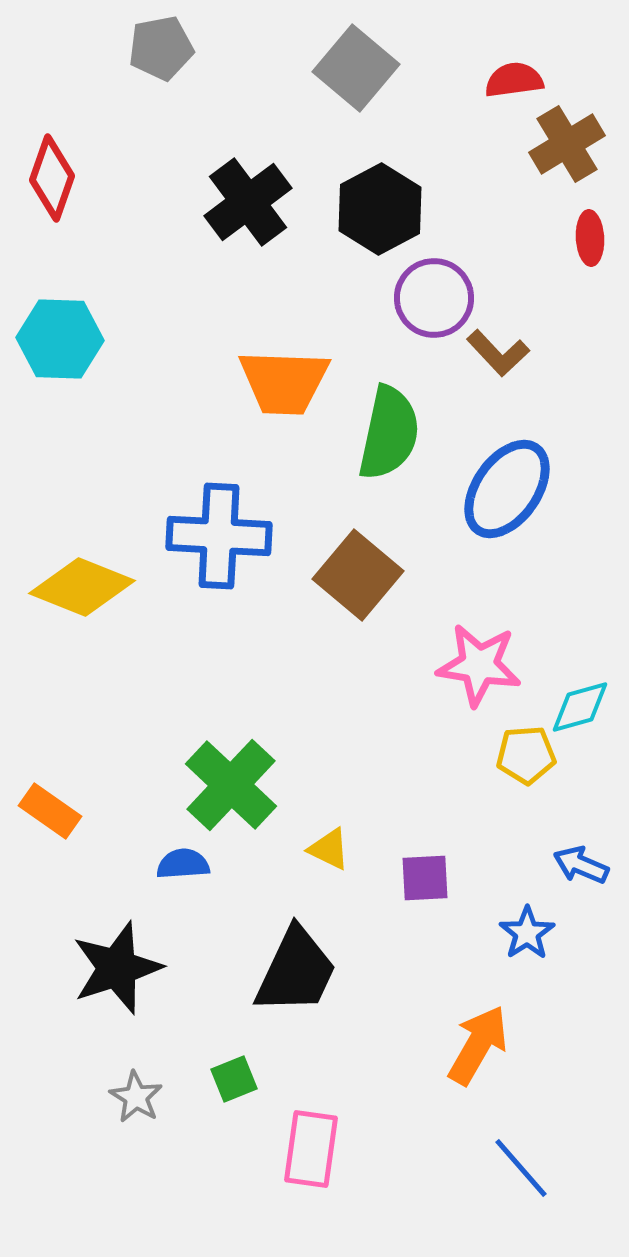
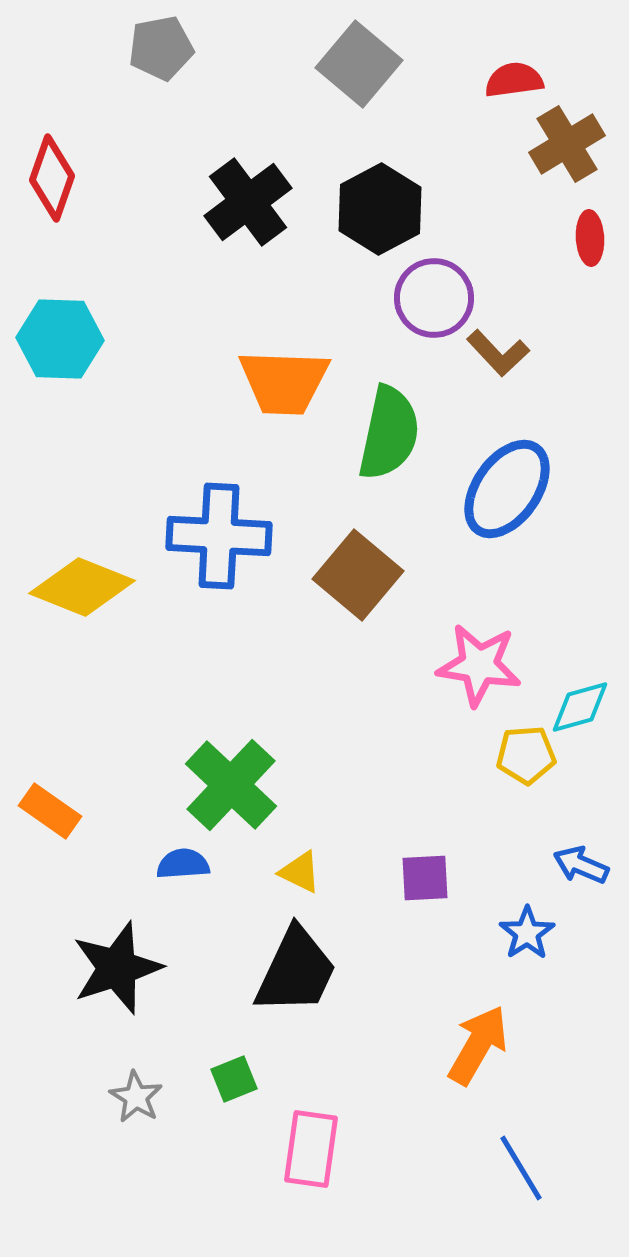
gray square: moved 3 px right, 4 px up
yellow triangle: moved 29 px left, 23 px down
blue line: rotated 10 degrees clockwise
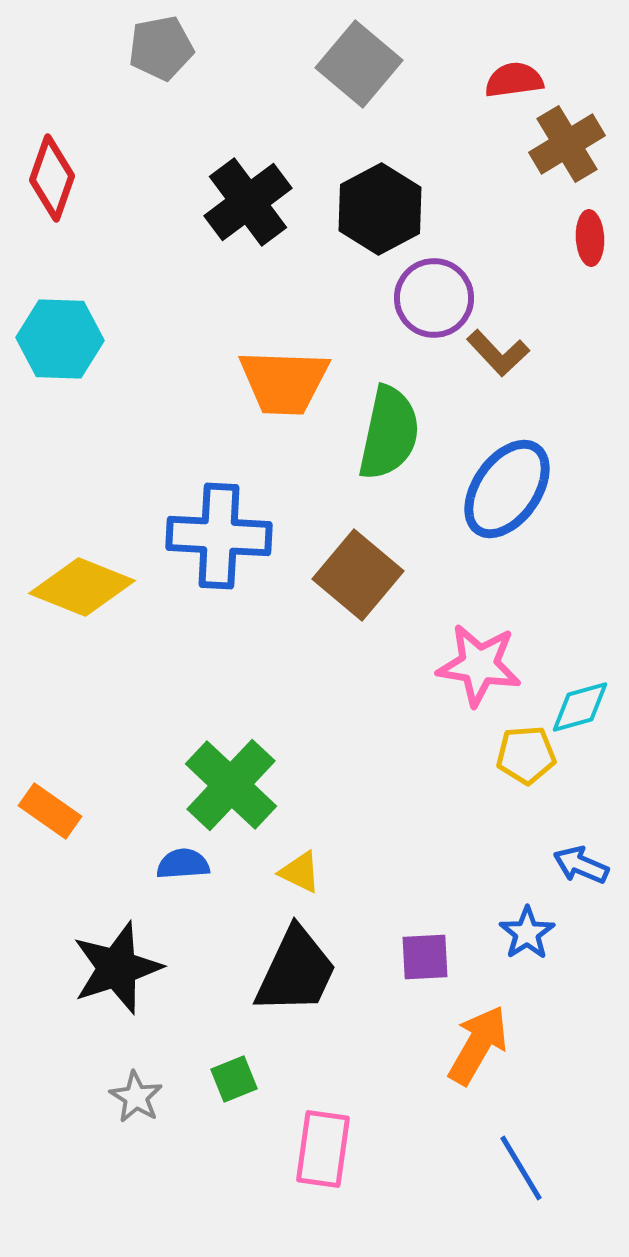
purple square: moved 79 px down
pink rectangle: moved 12 px right
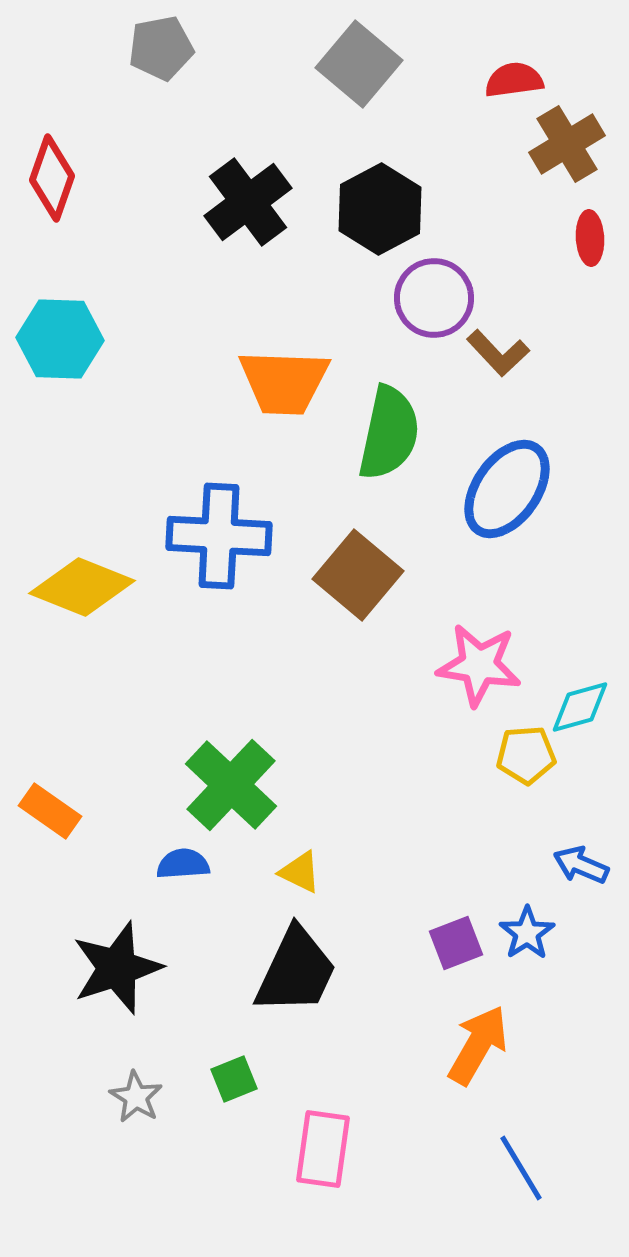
purple square: moved 31 px right, 14 px up; rotated 18 degrees counterclockwise
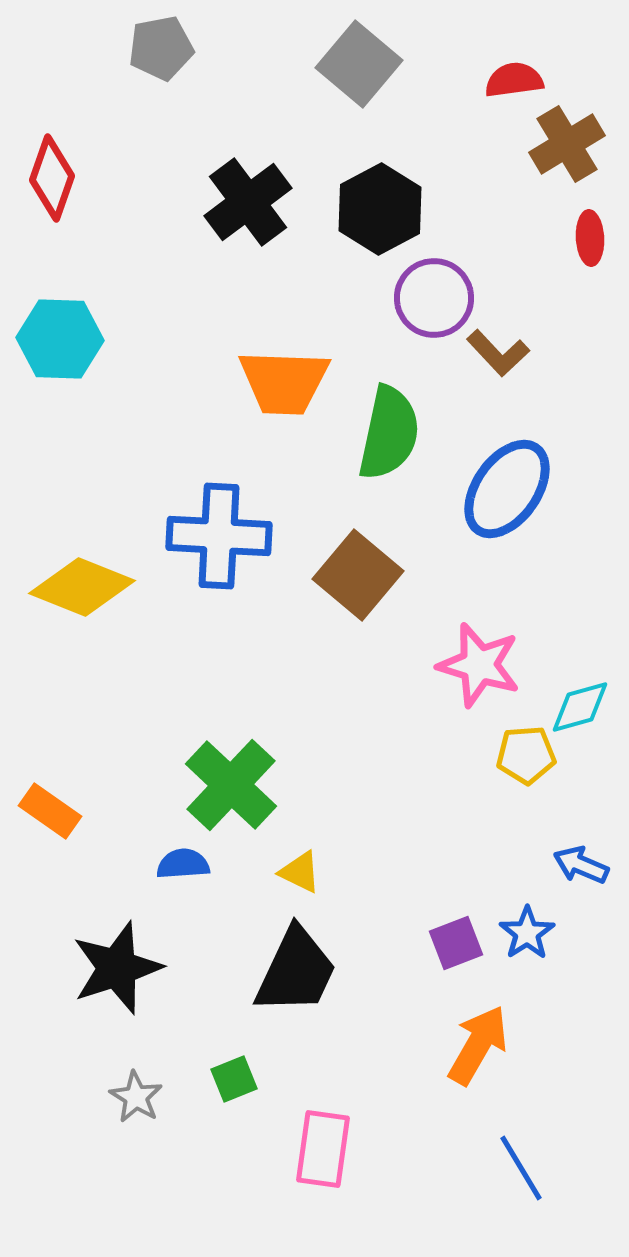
pink star: rotated 8 degrees clockwise
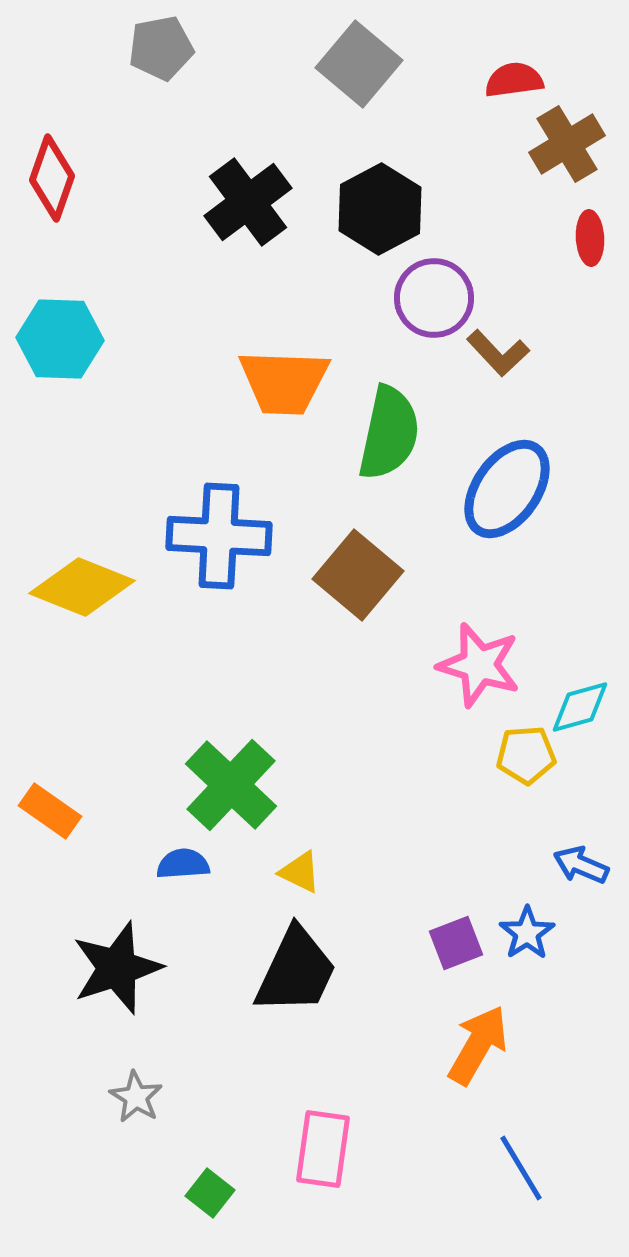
green square: moved 24 px left, 114 px down; rotated 30 degrees counterclockwise
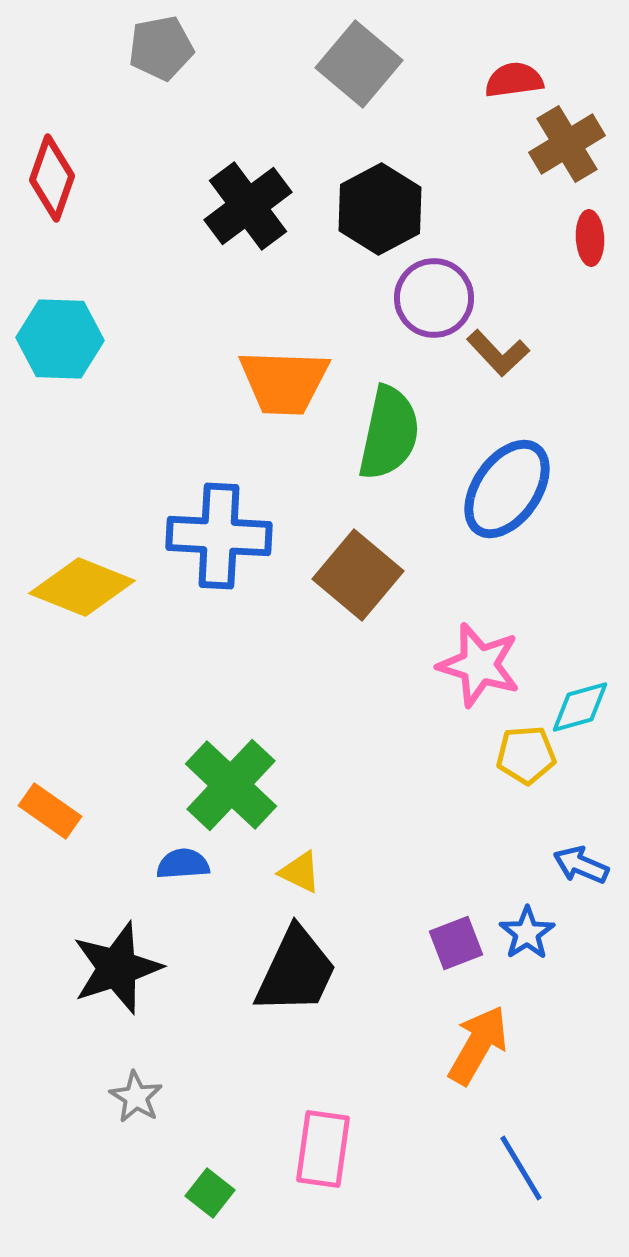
black cross: moved 4 px down
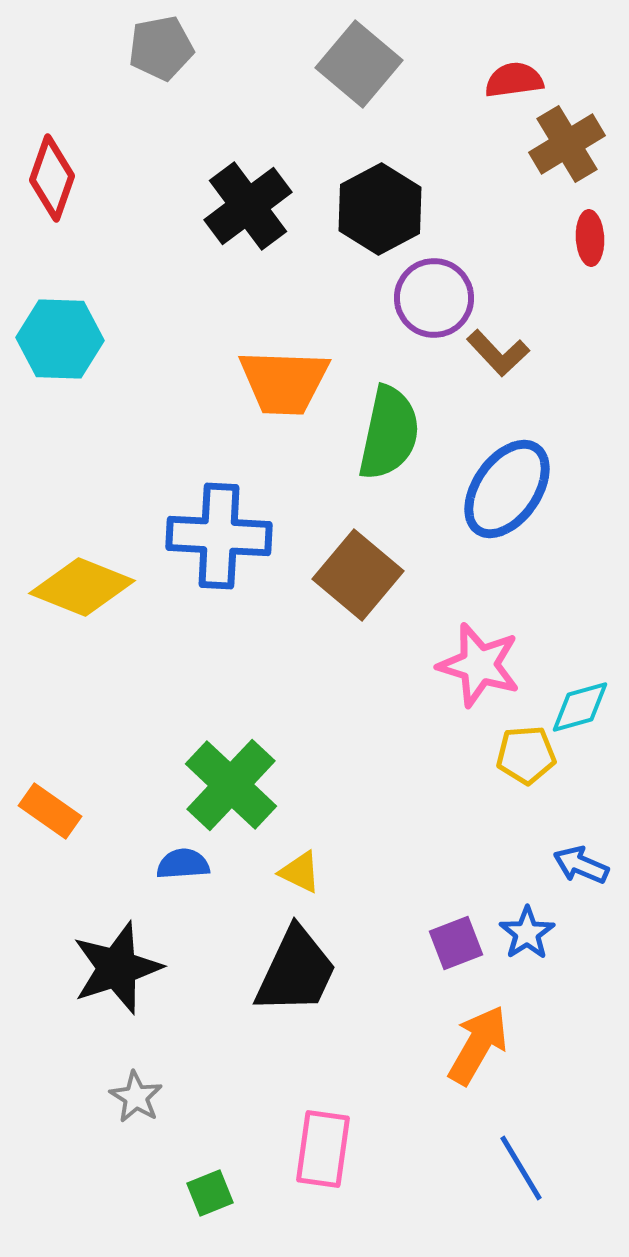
green square: rotated 30 degrees clockwise
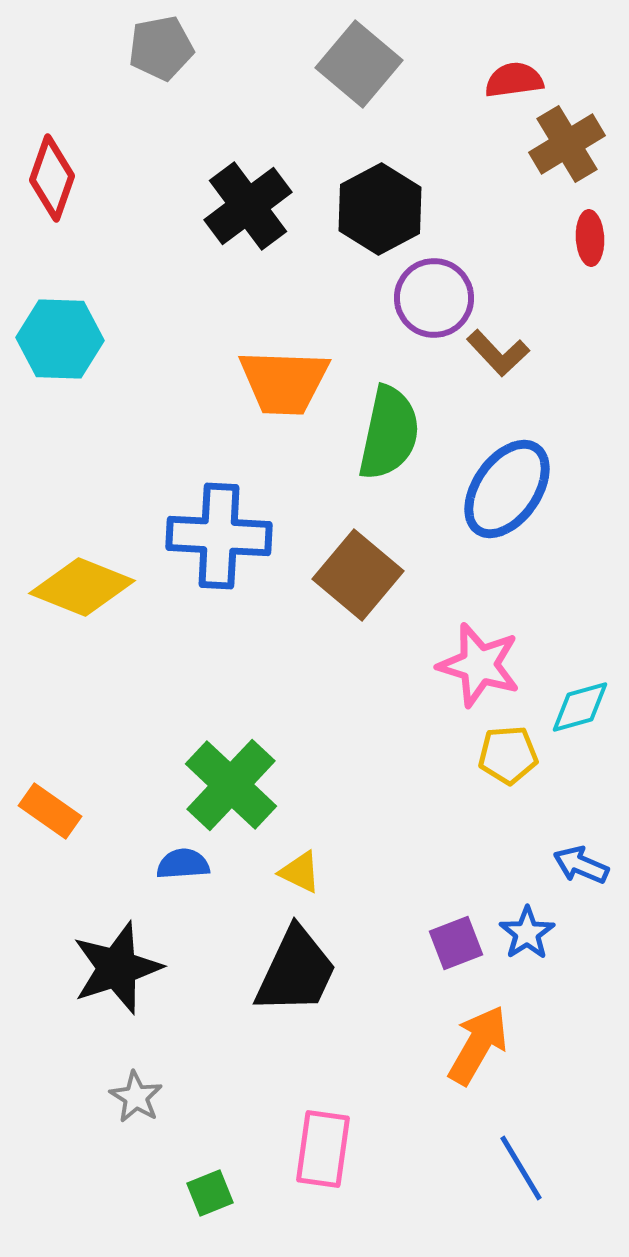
yellow pentagon: moved 18 px left
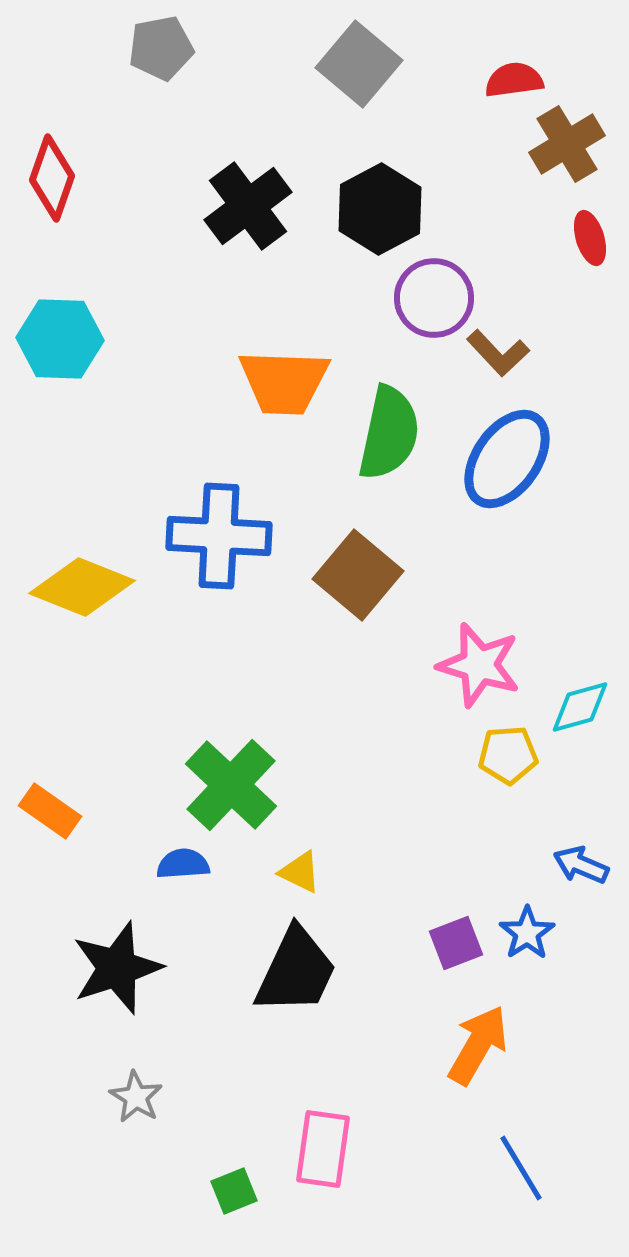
red ellipse: rotated 14 degrees counterclockwise
blue ellipse: moved 30 px up
green square: moved 24 px right, 2 px up
